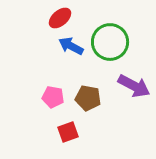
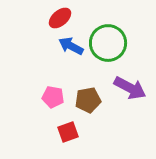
green circle: moved 2 px left, 1 px down
purple arrow: moved 4 px left, 2 px down
brown pentagon: moved 2 px down; rotated 20 degrees counterclockwise
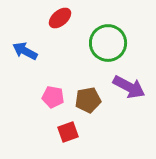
blue arrow: moved 46 px left, 5 px down
purple arrow: moved 1 px left, 1 px up
